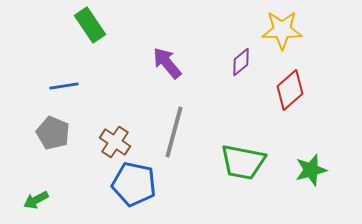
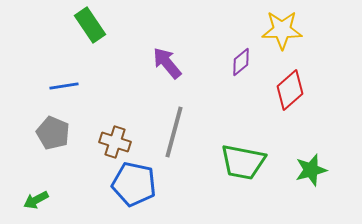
brown cross: rotated 16 degrees counterclockwise
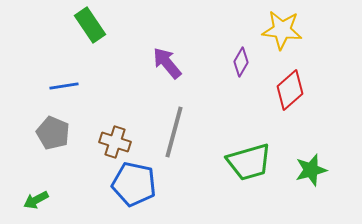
yellow star: rotated 6 degrees clockwise
purple diamond: rotated 20 degrees counterclockwise
green trapezoid: moved 6 px right; rotated 27 degrees counterclockwise
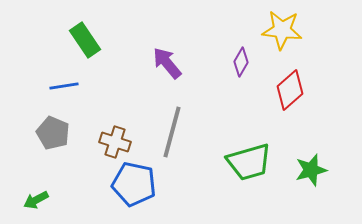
green rectangle: moved 5 px left, 15 px down
gray line: moved 2 px left
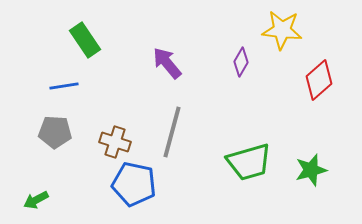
red diamond: moved 29 px right, 10 px up
gray pentagon: moved 2 px right, 1 px up; rotated 20 degrees counterclockwise
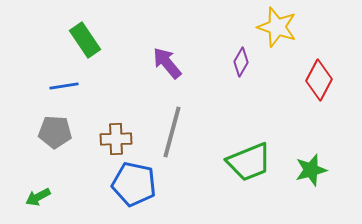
yellow star: moved 5 px left, 3 px up; rotated 12 degrees clockwise
red diamond: rotated 21 degrees counterclockwise
brown cross: moved 1 px right, 3 px up; rotated 20 degrees counterclockwise
green trapezoid: rotated 6 degrees counterclockwise
green arrow: moved 2 px right, 3 px up
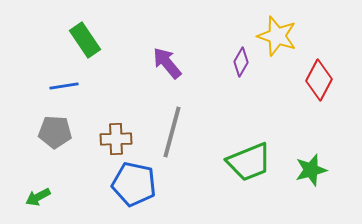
yellow star: moved 9 px down
